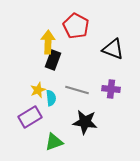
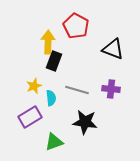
black rectangle: moved 1 px right, 1 px down
yellow star: moved 4 px left, 4 px up
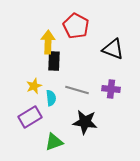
black rectangle: rotated 18 degrees counterclockwise
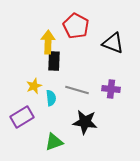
black triangle: moved 6 px up
purple rectangle: moved 8 px left
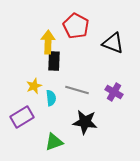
purple cross: moved 3 px right, 3 px down; rotated 24 degrees clockwise
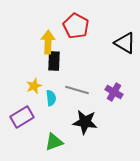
black triangle: moved 12 px right; rotated 10 degrees clockwise
